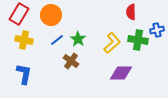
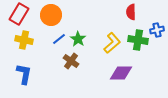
blue line: moved 2 px right, 1 px up
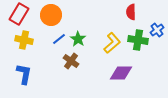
blue cross: rotated 24 degrees counterclockwise
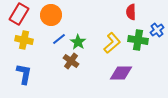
green star: moved 3 px down
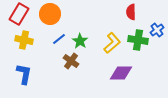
orange circle: moved 1 px left, 1 px up
green star: moved 2 px right, 1 px up
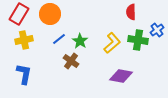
yellow cross: rotated 24 degrees counterclockwise
purple diamond: moved 3 px down; rotated 10 degrees clockwise
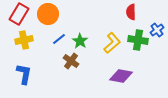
orange circle: moved 2 px left
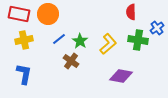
red rectangle: rotated 70 degrees clockwise
blue cross: moved 2 px up
yellow L-shape: moved 4 px left, 1 px down
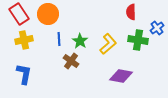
red rectangle: rotated 45 degrees clockwise
blue line: rotated 56 degrees counterclockwise
